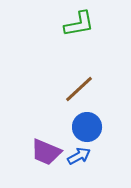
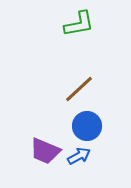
blue circle: moved 1 px up
purple trapezoid: moved 1 px left, 1 px up
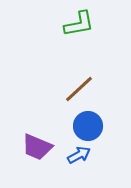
blue circle: moved 1 px right
purple trapezoid: moved 8 px left, 4 px up
blue arrow: moved 1 px up
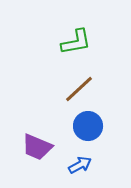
green L-shape: moved 3 px left, 18 px down
blue arrow: moved 1 px right, 10 px down
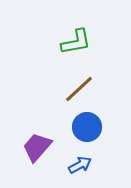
blue circle: moved 1 px left, 1 px down
purple trapezoid: rotated 108 degrees clockwise
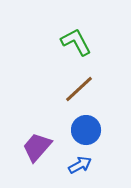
green L-shape: rotated 108 degrees counterclockwise
blue circle: moved 1 px left, 3 px down
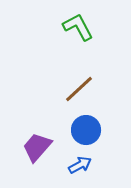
green L-shape: moved 2 px right, 15 px up
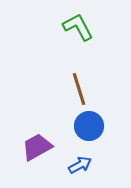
brown line: rotated 64 degrees counterclockwise
blue circle: moved 3 px right, 4 px up
purple trapezoid: rotated 20 degrees clockwise
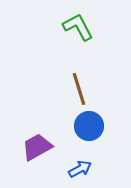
blue arrow: moved 4 px down
